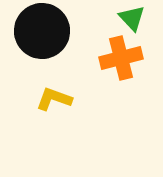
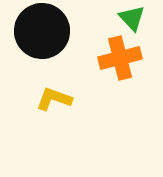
orange cross: moved 1 px left
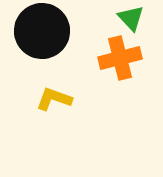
green triangle: moved 1 px left
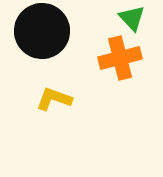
green triangle: moved 1 px right
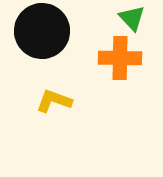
orange cross: rotated 15 degrees clockwise
yellow L-shape: moved 2 px down
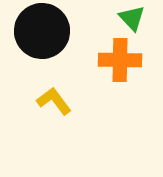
orange cross: moved 2 px down
yellow L-shape: rotated 33 degrees clockwise
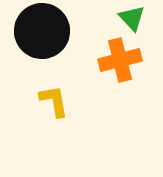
orange cross: rotated 15 degrees counterclockwise
yellow L-shape: rotated 27 degrees clockwise
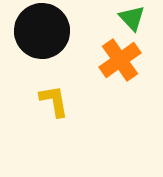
orange cross: rotated 21 degrees counterclockwise
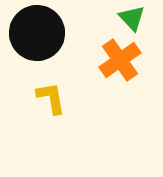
black circle: moved 5 px left, 2 px down
yellow L-shape: moved 3 px left, 3 px up
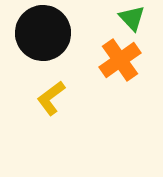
black circle: moved 6 px right
yellow L-shape: rotated 117 degrees counterclockwise
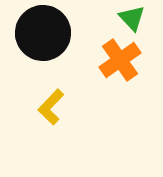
yellow L-shape: moved 9 px down; rotated 9 degrees counterclockwise
